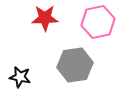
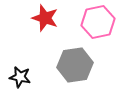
red star: rotated 20 degrees clockwise
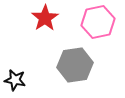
red star: rotated 20 degrees clockwise
black star: moved 5 px left, 3 px down
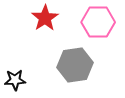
pink hexagon: rotated 12 degrees clockwise
black star: rotated 15 degrees counterclockwise
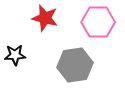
red star: rotated 24 degrees counterclockwise
black star: moved 25 px up
